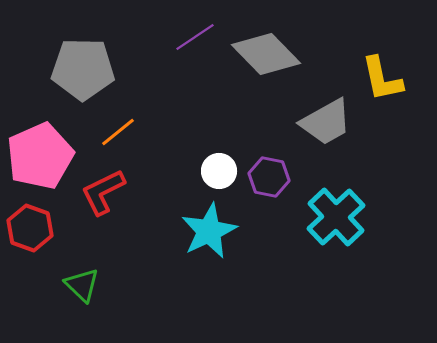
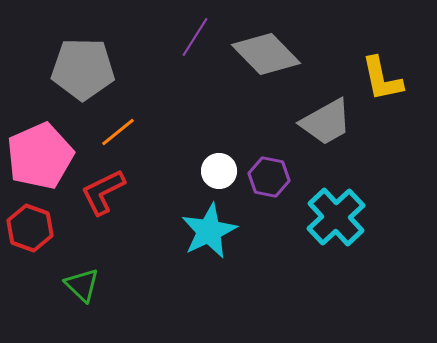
purple line: rotated 24 degrees counterclockwise
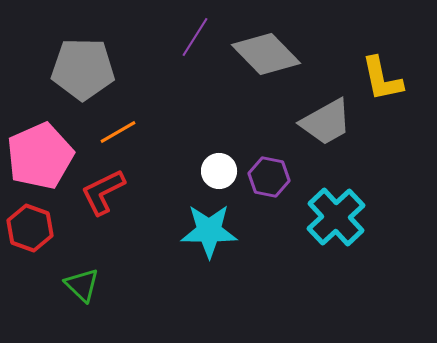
orange line: rotated 9 degrees clockwise
cyan star: rotated 26 degrees clockwise
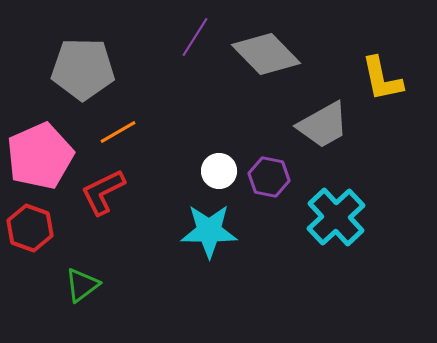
gray trapezoid: moved 3 px left, 3 px down
green triangle: rotated 39 degrees clockwise
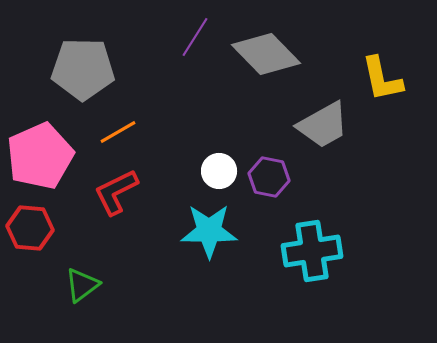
red L-shape: moved 13 px right
cyan cross: moved 24 px left, 34 px down; rotated 34 degrees clockwise
red hexagon: rotated 15 degrees counterclockwise
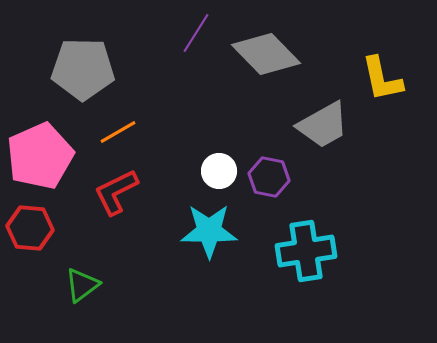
purple line: moved 1 px right, 4 px up
cyan cross: moved 6 px left
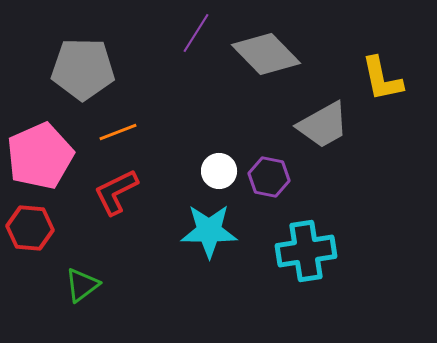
orange line: rotated 9 degrees clockwise
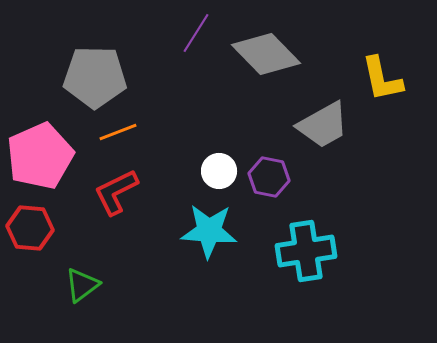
gray pentagon: moved 12 px right, 8 px down
cyan star: rotated 4 degrees clockwise
